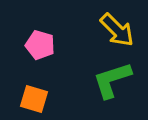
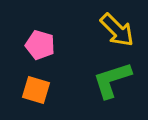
orange square: moved 2 px right, 9 px up
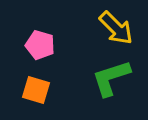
yellow arrow: moved 1 px left, 2 px up
green L-shape: moved 1 px left, 2 px up
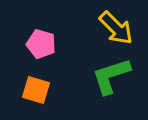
pink pentagon: moved 1 px right, 1 px up
green L-shape: moved 2 px up
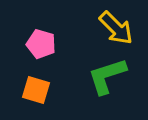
green L-shape: moved 4 px left
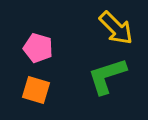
pink pentagon: moved 3 px left, 4 px down
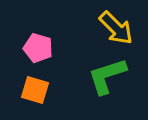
orange square: moved 1 px left
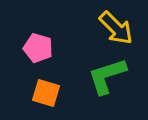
orange square: moved 11 px right, 3 px down
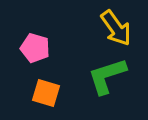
yellow arrow: rotated 9 degrees clockwise
pink pentagon: moved 3 px left
